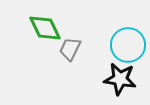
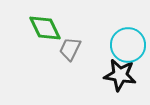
black star: moved 4 px up
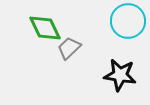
cyan circle: moved 24 px up
gray trapezoid: moved 1 px left, 1 px up; rotated 20 degrees clockwise
